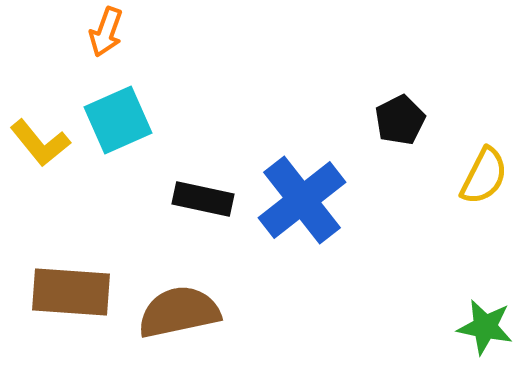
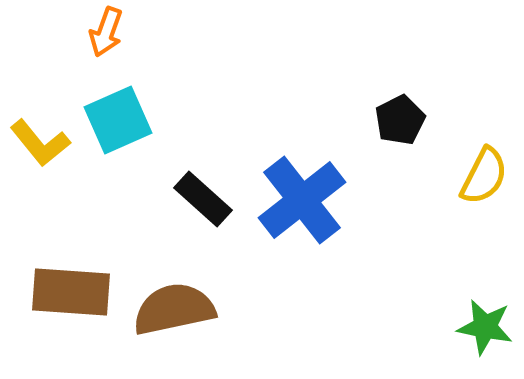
black rectangle: rotated 30 degrees clockwise
brown semicircle: moved 5 px left, 3 px up
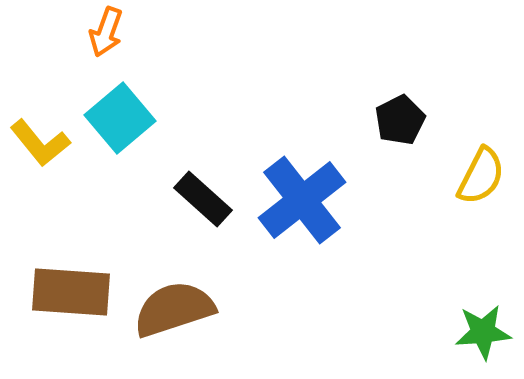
cyan square: moved 2 px right, 2 px up; rotated 16 degrees counterclockwise
yellow semicircle: moved 3 px left
brown semicircle: rotated 6 degrees counterclockwise
green star: moved 2 px left, 5 px down; rotated 16 degrees counterclockwise
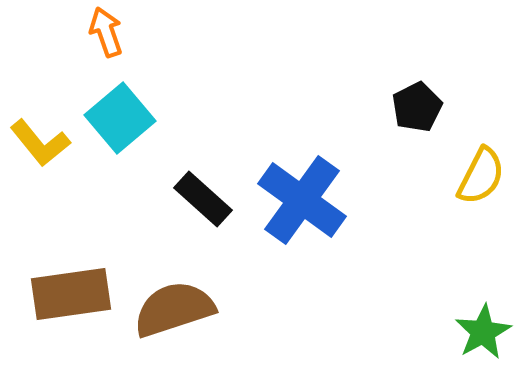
orange arrow: rotated 141 degrees clockwise
black pentagon: moved 17 px right, 13 px up
blue cross: rotated 16 degrees counterclockwise
brown rectangle: moved 2 px down; rotated 12 degrees counterclockwise
green star: rotated 24 degrees counterclockwise
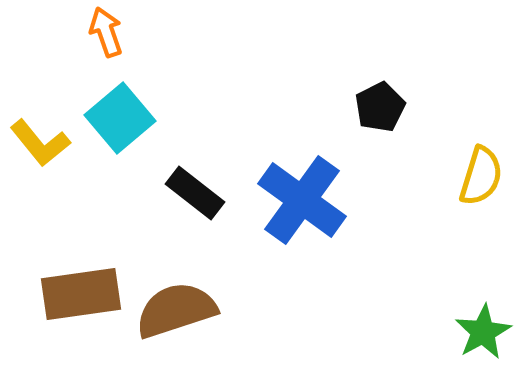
black pentagon: moved 37 px left
yellow semicircle: rotated 10 degrees counterclockwise
black rectangle: moved 8 px left, 6 px up; rotated 4 degrees counterclockwise
brown rectangle: moved 10 px right
brown semicircle: moved 2 px right, 1 px down
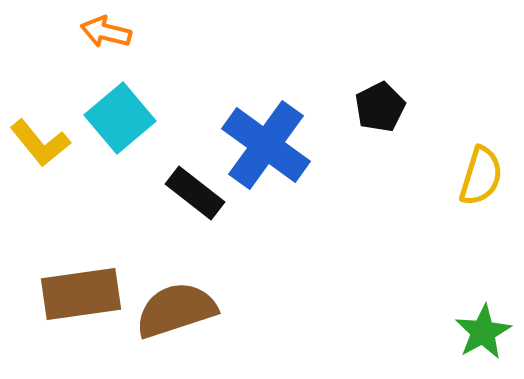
orange arrow: rotated 57 degrees counterclockwise
blue cross: moved 36 px left, 55 px up
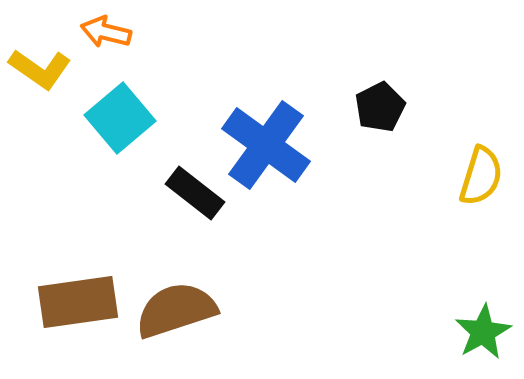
yellow L-shape: moved 74 px up; rotated 16 degrees counterclockwise
brown rectangle: moved 3 px left, 8 px down
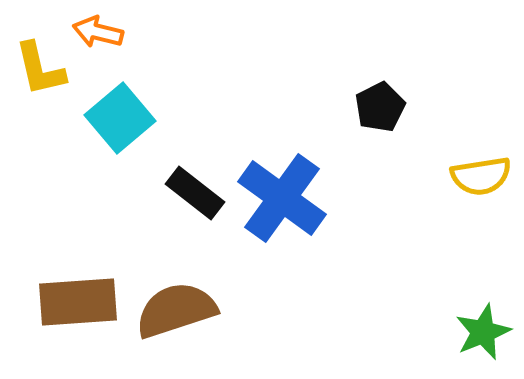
orange arrow: moved 8 px left
yellow L-shape: rotated 42 degrees clockwise
blue cross: moved 16 px right, 53 px down
yellow semicircle: rotated 64 degrees clockwise
brown rectangle: rotated 4 degrees clockwise
green star: rotated 6 degrees clockwise
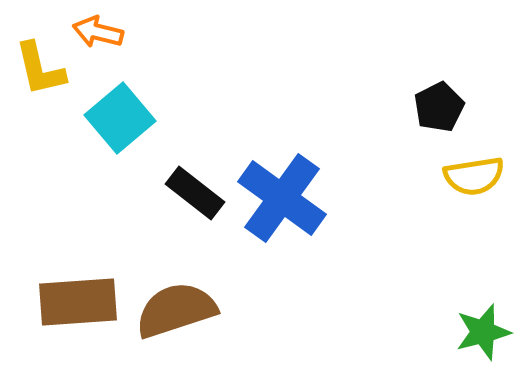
black pentagon: moved 59 px right
yellow semicircle: moved 7 px left
green star: rotated 8 degrees clockwise
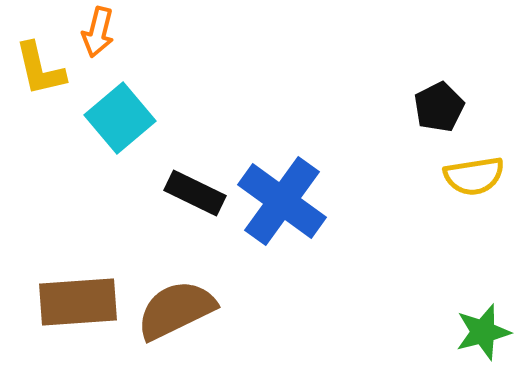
orange arrow: rotated 90 degrees counterclockwise
black rectangle: rotated 12 degrees counterclockwise
blue cross: moved 3 px down
brown semicircle: rotated 8 degrees counterclockwise
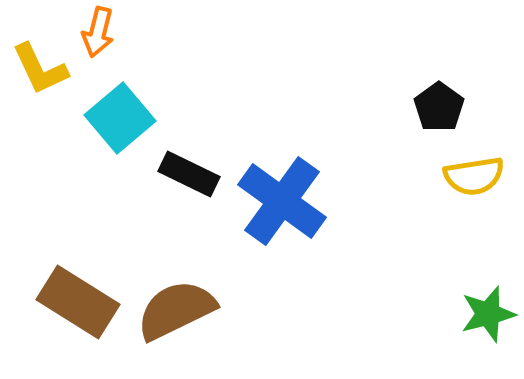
yellow L-shape: rotated 12 degrees counterclockwise
black pentagon: rotated 9 degrees counterclockwise
black rectangle: moved 6 px left, 19 px up
brown rectangle: rotated 36 degrees clockwise
green star: moved 5 px right, 18 px up
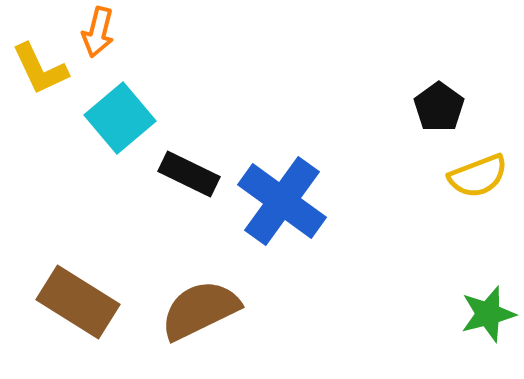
yellow semicircle: moved 4 px right; rotated 12 degrees counterclockwise
brown semicircle: moved 24 px right
